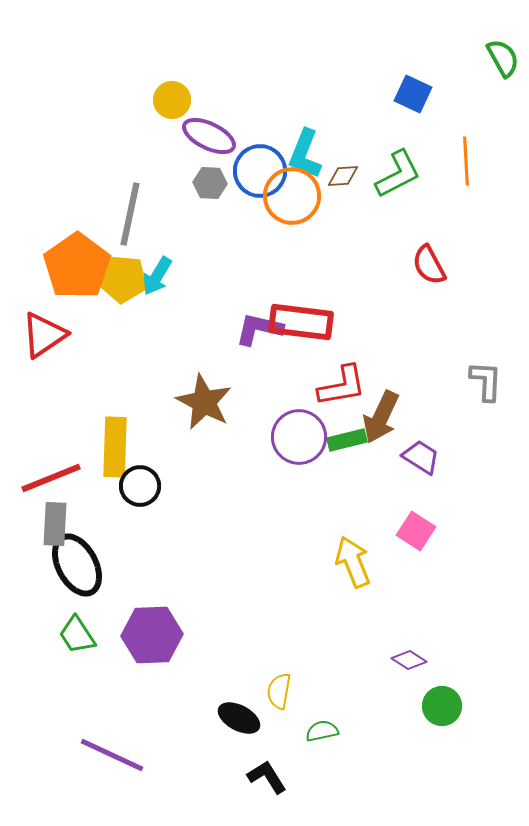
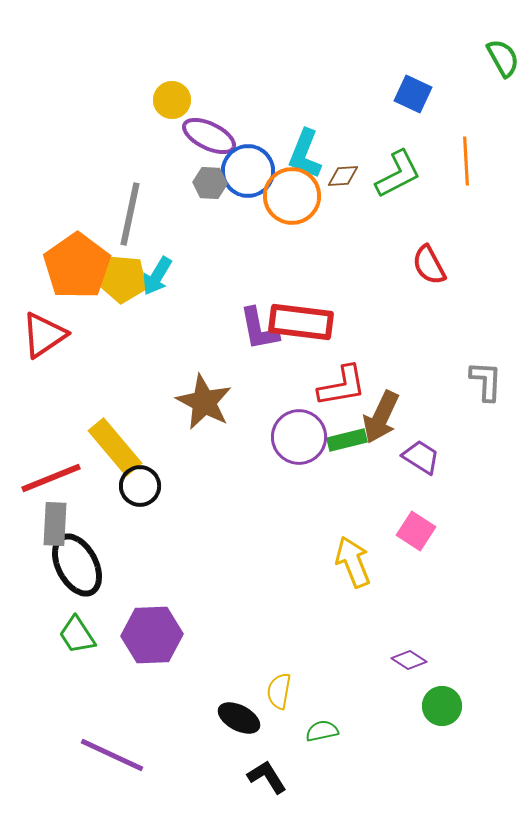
blue circle at (260, 171): moved 12 px left
purple L-shape at (259, 329): rotated 114 degrees counterclockwise
yellow rectangle at (115, 447): rotated 42 degrees counterclockwise
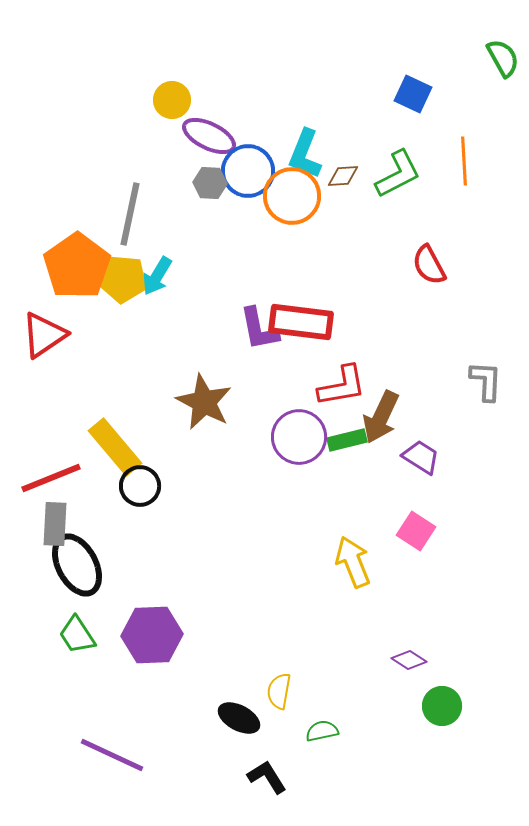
orange line at (466, 161): moved 2 px left
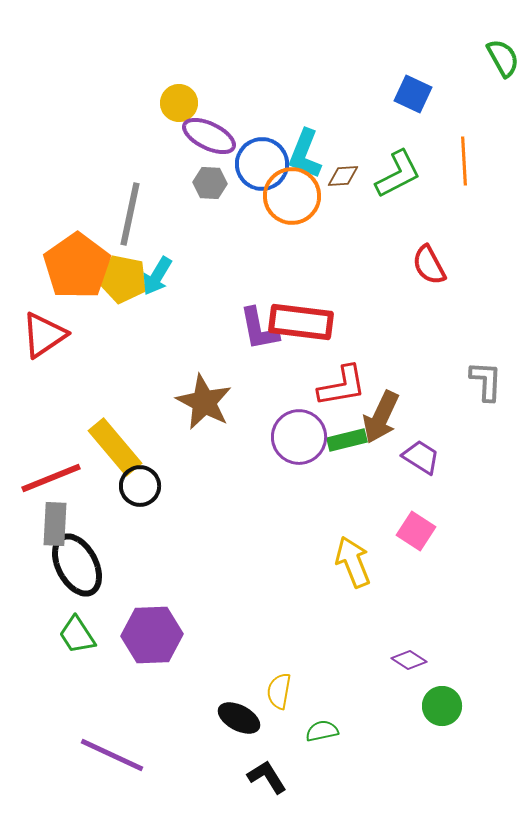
yellow circle at (172, 100): moved 7 px right, 3 px down
blue circle at (248, 171): moved 14 px right, 7 px up
yellow pentagon at (123, 279): rotated 6 degrees clockwise
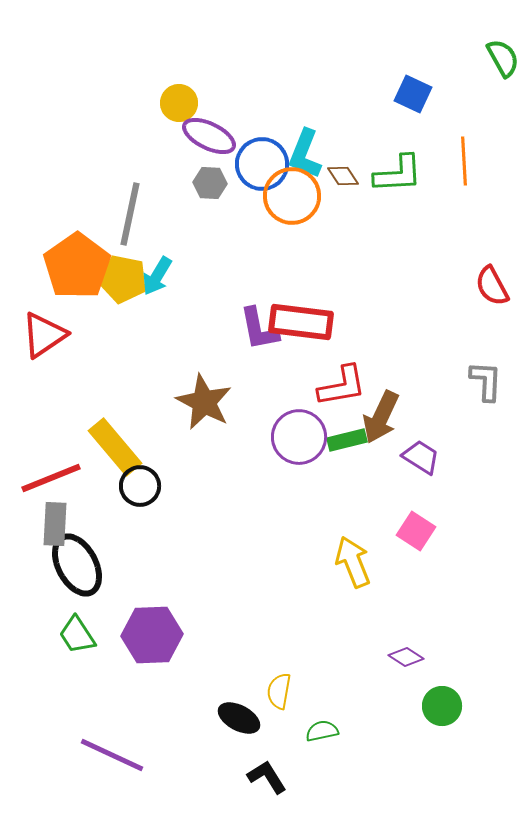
green L-shape at (398, 174): rotated 24 degrees clockwise
brown diamond at (343, 176): rotated 60 degrees clockwise
red semicircle at (429, 265): moved 63 px right, 21 px down
purple diamond at (409, 660): moved 3 px left, 3 px up
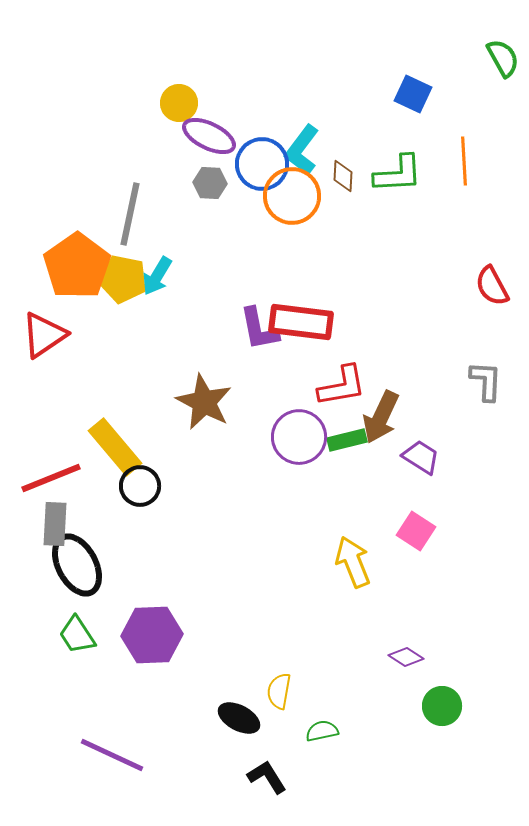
cyan L-shape at (305, 154): moved 3 px left, 4 px up; rotated 15 degrees clockwise
brown diamond at (343, 176): rotated 36 degrees clockwise
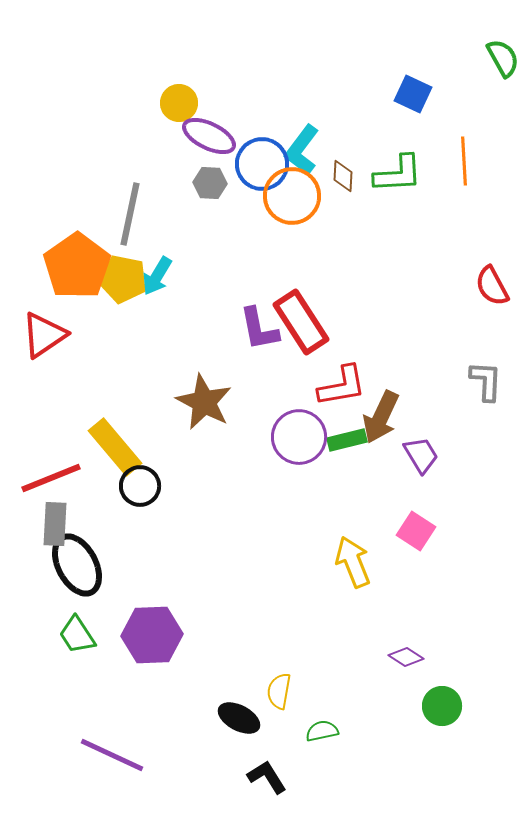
red rectangle at (301, 322): rotated 50 degrees clockwise
purple trapezoid at (421, 457): moved 2 px up; rotated 27 degrees clockwise
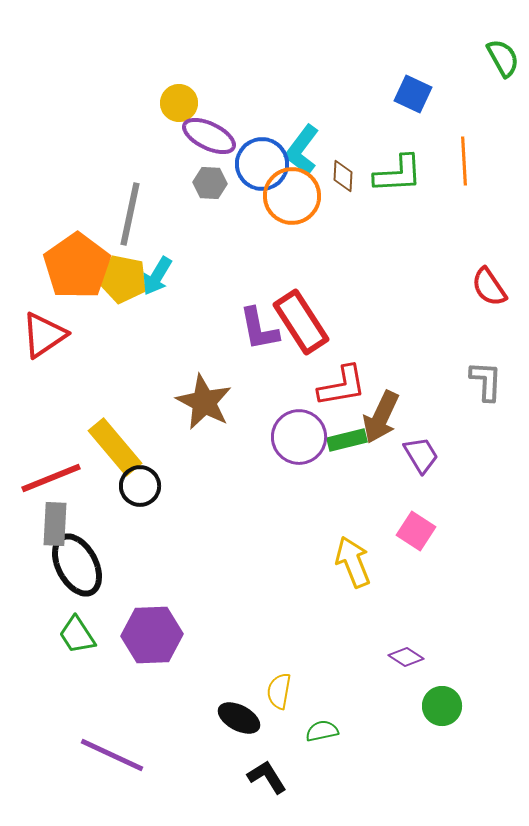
red semicircle at (492, 286): moved 3 px left, 1 px down; rotated 6 degrees counterclockwise
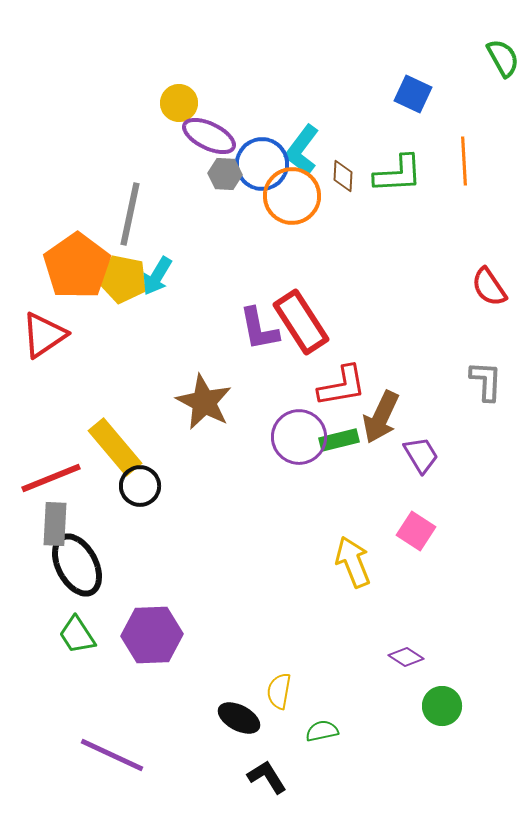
gray hexagon at (210, 183): moved 15 px right, 9 px up
green rectangle at (347, 440): moved 8 px left
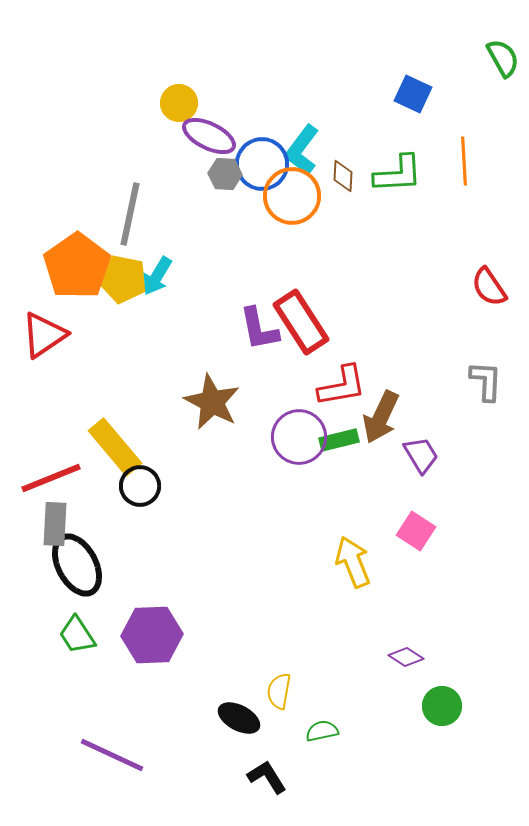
brown star at (204, 402): moved 8 px right
